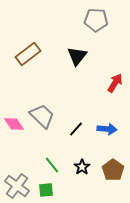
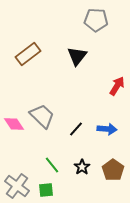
red arrow: moved 2 px right, 3 px down
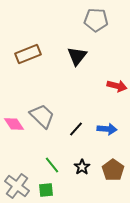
brown rectangle: rotated 15 degrees clockwise
red arrow: rotated 72 degrees clockwise
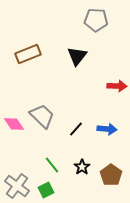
red arrow: rotated 12 degrees counterclockwise
brown pentagon: moved 2 px left, 5 px down
green square: rotated 21 degrees counterclockwise
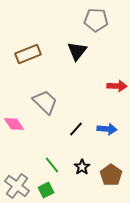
black triangle: moved 5 px up
gray trapezoid: moved 3 px right, 14 px up
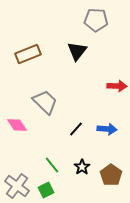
pink diamond: moved 3 px right, 1 px down
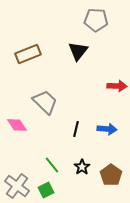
black triangle: moved 1 px right
black line: rotated 28 degrees counterclockwise
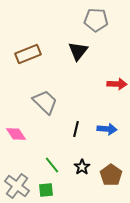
red arrow: moved 2 px up
pink diamond: moved 1 px left, 9 px down
green square: rotated 21 degrees clockwise
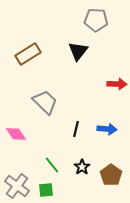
brown rectangle: rotated 10 degrees counterclockwise
